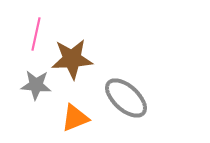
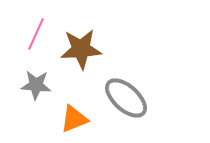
pink line: rotated 12 degrees clockwise
brown star: moved 9 px right, 10 px up
orange triangle: moved 1 px left, 1 px down
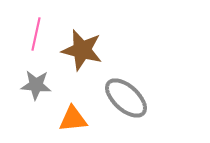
pink line: rotated 12 degrees counterclockwise
brown star: moved 1 px right, 1 px down; rotated 18 degrees clockwise
orange triangle: moved 1 px left; rotated 16 degrees clockwise
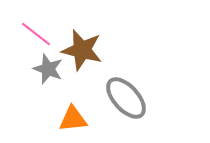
pink line: rotated 64 degrees counterclockwise
gray star: moved 12 px right, 16 px up; rotated 16 degrees clockwise
gray ellipse: rotated 6 degrees clockwise
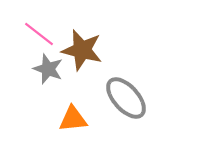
pink line: moved 3 px right
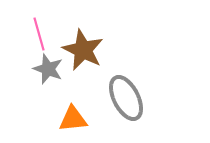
pink line: rotated 36 degrees clockwise
brown star: moved 1 px right; rotated 12 degrees clockwise
gray ellipse: rotated 15 degrees clockwise
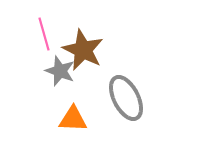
pink line: moved 5 px right
gray star: moved 12 px right, 2 px down
orange triangle: rotated 8 degrees clockwise
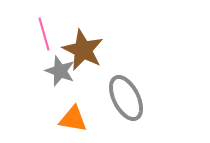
orange triangle: rotated 8 degrees clockwise
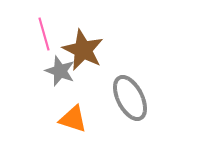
gray ellipse: moved 4 px right
orange triangle: rotated 8 degrees clockwise
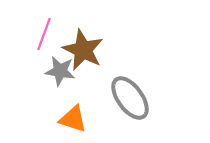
pink line: rotated 36 degrees clockwise
gray star: rotated 12 degrees counterclockwise
gray ellipse: rotated 9 degrees counterclockwise
